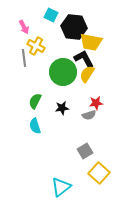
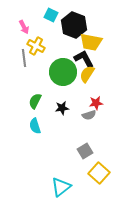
black hexagon: moved 2 px up; rotated 15 degrees clockwise
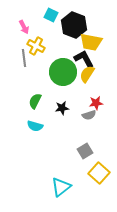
cyan semicircle: rotated 56 degrees counterclockwise
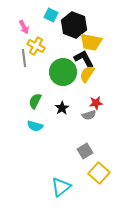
black star: rotated 24 degrees counterclockwise
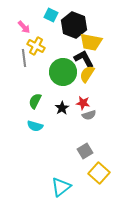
pink arrow: rotated 16 degrees counterclockwise
red star: moved 13 px left; rotated 16 degrees clockwise
